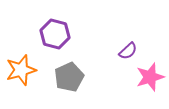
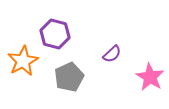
purple semicircle: moved 16 px left, 3 px down
orange star: moved 2 px right, 9 px up; rotated 12 degrees counterclockwise
pink star: rotated 24 degrees counterclockwise
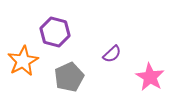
purple hexagon: moved 2 px up
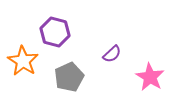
orange star: rotated 12 degrees counterclockwise
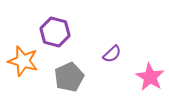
orange star: rotated 16 degrees counterclockwise
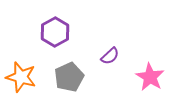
purple hexagon: rotated 16 degrees clockwise
purple semicircle: moved 2 px left, 2 px down
orange star: moved 2 px left, 16 px down
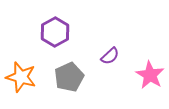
pink star: moved 2 px up
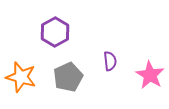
purple semicircle: moved 5 px down; rotated 54 degrees counterclockwise
gray pentagon: moved 1 px left
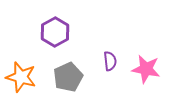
pink star: moved 4 px left, 6 px up; rotated 20 degrees counterclockwise
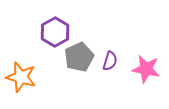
purple semicircle: rotated 24 degrees clockwise
gray pentagon: moved 11 px right, 20 px up
